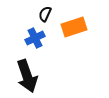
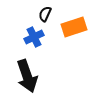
blue cross: moved 1 px left, 1 px up
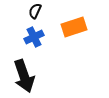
black semicircle: moved 10 px left, 3 px up
black arrow: moved 3 px left
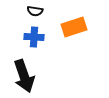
black semicircle: rotated 105 degrees counterclockwise
blue cross: rotated 30 degrees clockwise
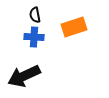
black semicircle: moved 4 px down; rotated 70 degrees clockwise
black arrow: rotated 84 degrees clockwise
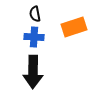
black semicircle: moved 1 px up
black arrow: moved 9 px right, 4 px up; rotated 64 degrees counterclockwise
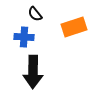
black semicircle: rotated 28 degrees counterclockwise
blue cross: moved 10 px left
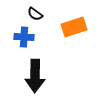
black semicircle: rotated 14 degrees counterclockwise
black arrow: moved 2 px right, 4 px down
